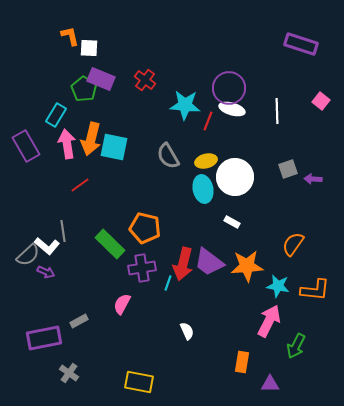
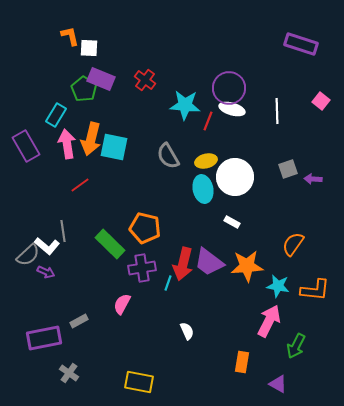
purple triangle at (270, 384): moved 8 px right; rotated 30 degrees clockwise
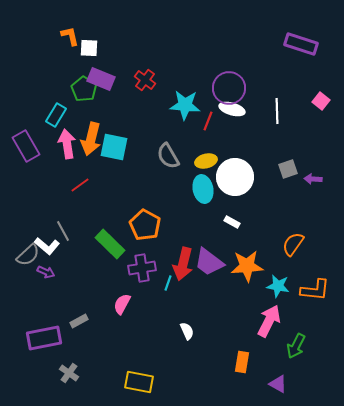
orange pentagon at (145, 228): moved 3 px up; rotated 16 degrees clockwise
gray line at (63, 231): rotated 20 degrees counterclockwise
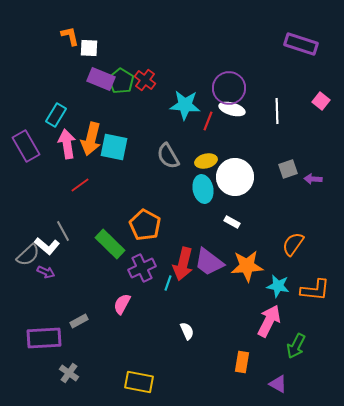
green pentagon at (84, 89): moved 37 px right, 8 px up
purple cross at (142, 268): rotated 16 degrees counterclockwise
purple rectangle at (44, 338): rotated 8 degrees clockwise
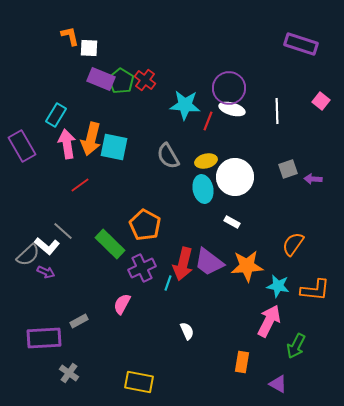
purple rectangle at (26, 146): moved 4 px left
gray line at (63, 231): rotated 20 degrees counterclockwise
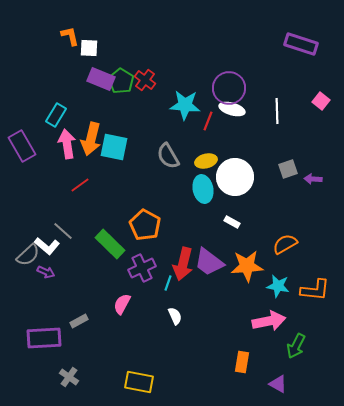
orange semicircle at (293, 244): moved 8 px left; rotated 25 degrees clockwise
pink arrow at (269, 321): rotated 52 degrees clockwise
white semicircle at (187, 331): moved 12 px left, 15 px up
gray cross at (69, 373): moved 4 px down
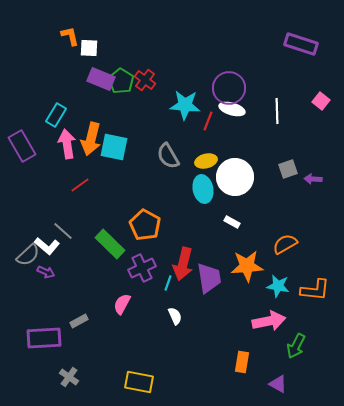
purple trapezoid at (209, 262): moved 16 px down; rotated 136 degrees counterclockwise
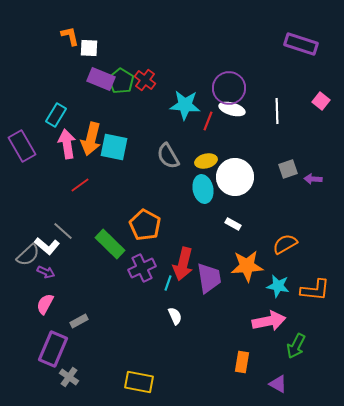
white rectangle at (232, 222): moved 1 px right, 2 px down
pink semicircle at (122, 304): moved 77 px left
purple rectangle at (44, 338): moved 9 px right, 11 px down; rotated 64 degrees counterclockwise
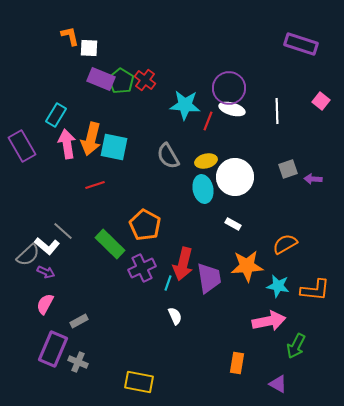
red line at (80, 185): moved 15 px right; rotated 18 degrees clockwise
orange rectangle at (242, 362): moved 5 px left, 1 px down
gray cross at (69, 377): moved 9 px right, 15 px up; rotated 12 degrees counterclockwise
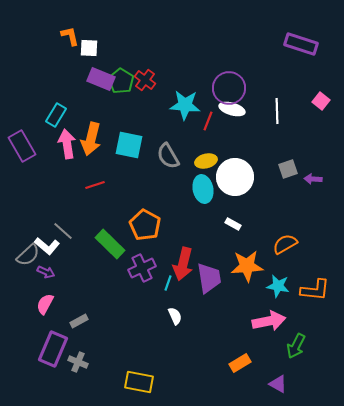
cyan square at (114, 147): moved 15 px right, 2 px up
orange rectangle at (237, 363): moved 3 px right; rotated 50 degrees clockwise
